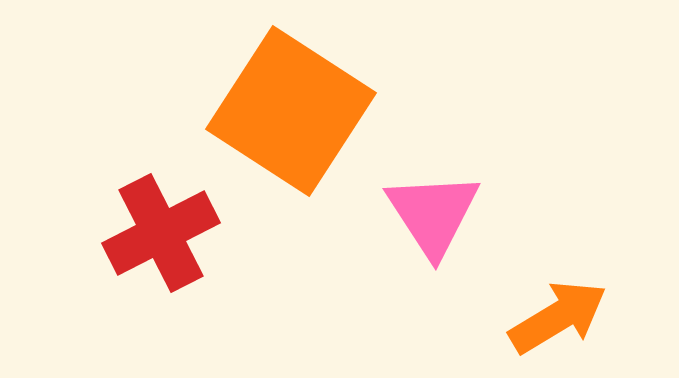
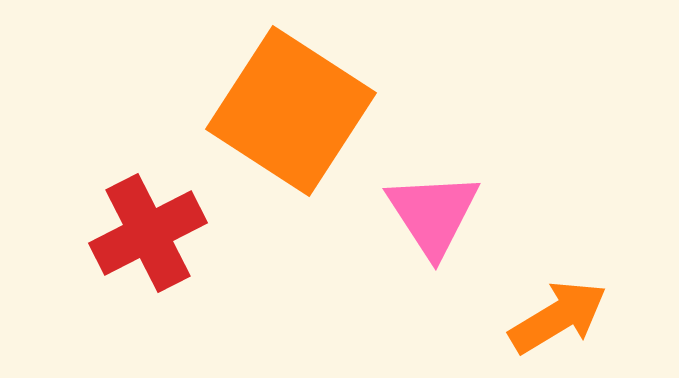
red cross: moved 13 px left
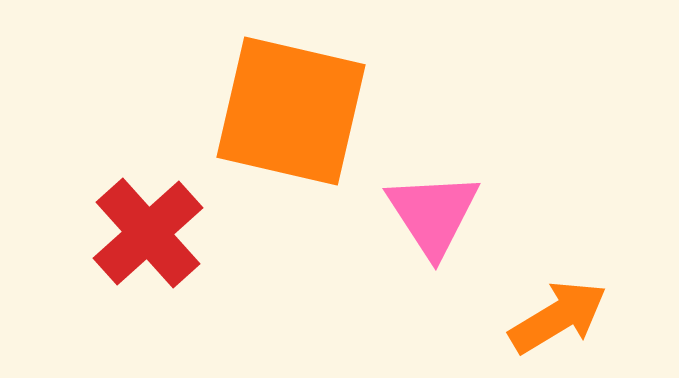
orange square: rotated 20 degrees counterclockwise
red cross: rotated 15 degrees counterclockwise
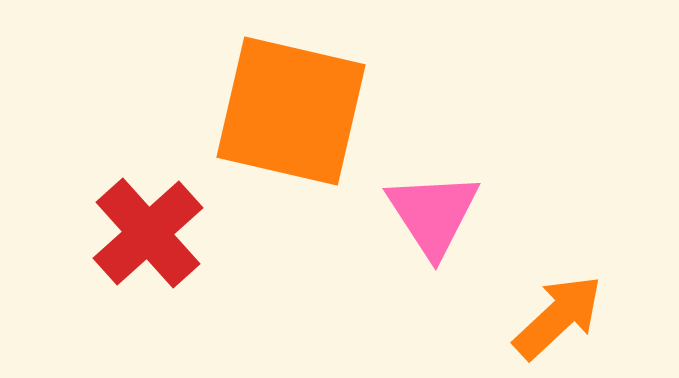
orange arrow: rotated 12 degrees counterclockwise
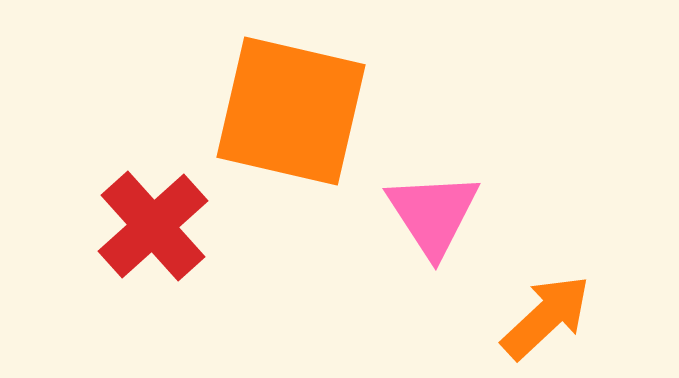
red cross: moved 5 px right, 7 px up
orange arrow: moved 12 px left
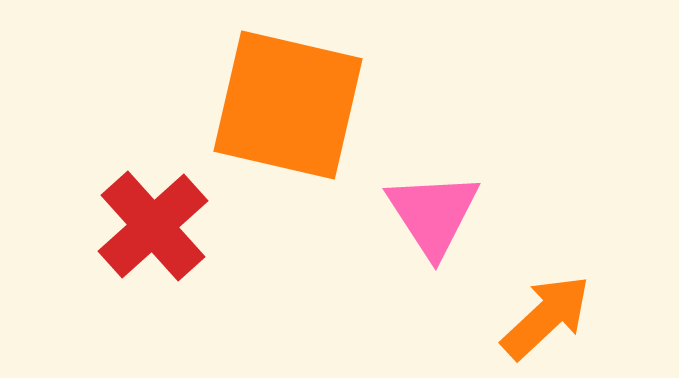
orange square: moved 3 px left, 6 px up
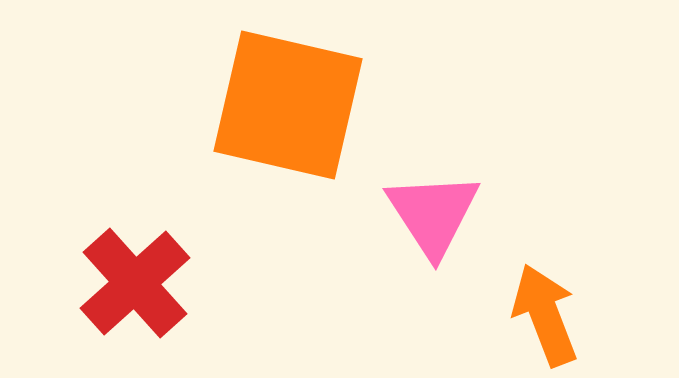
red cross: moved 18 px left, 57 px down
orange arrow: moved 1 px left, 2 px up; rotated 68 degrees counterclockwise
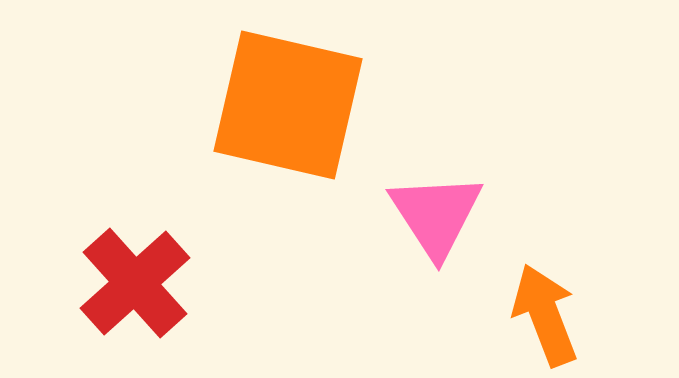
pink triangle: moved 3 px right, 1 px down
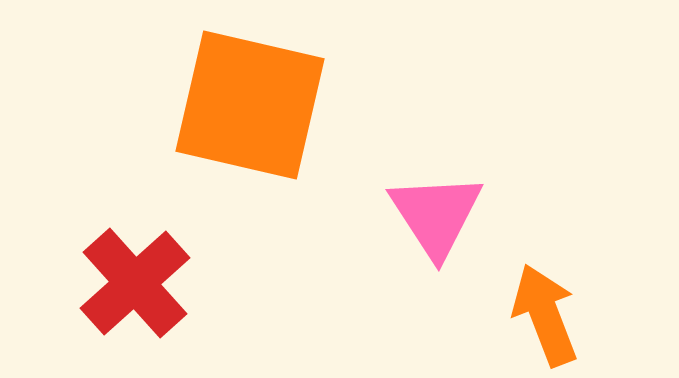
orange square: moved 38 px left
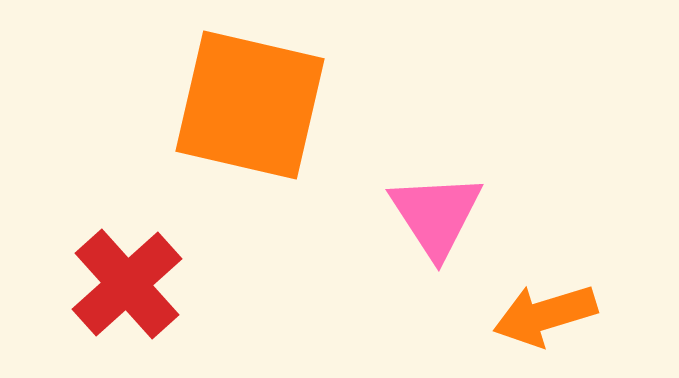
red cross: moved 8 px left, 1 px down
orange arrow: rotated 86 degrees counterclockwise
